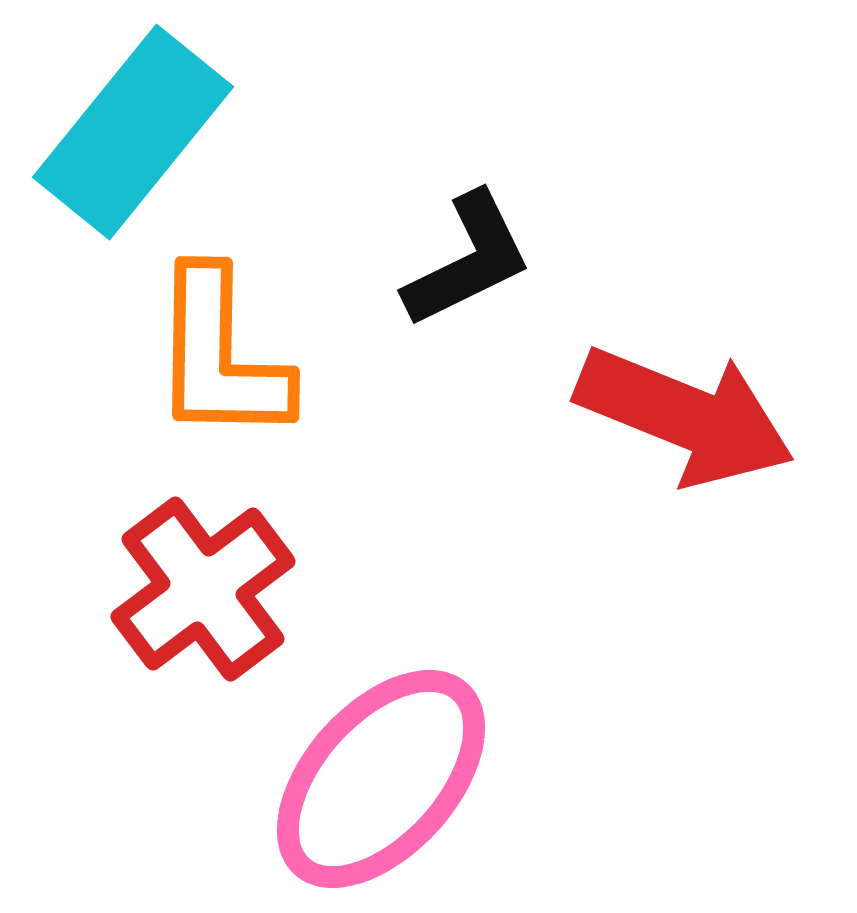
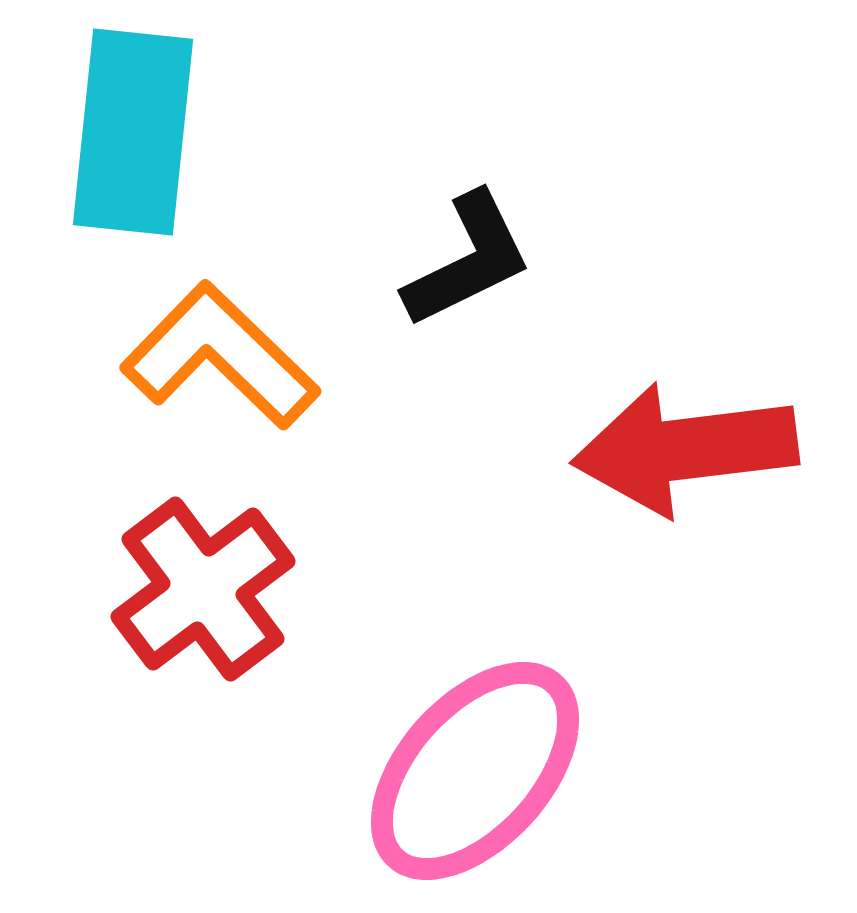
cyan rectangle: rotated 33 degrees counterclockwise
orange L-shape: rotated 133 degrees clockwise
red arrow: moved 33 px down; rotated 151 degrees clockwise
pink ellipse: moved 94 px right, 8 px up
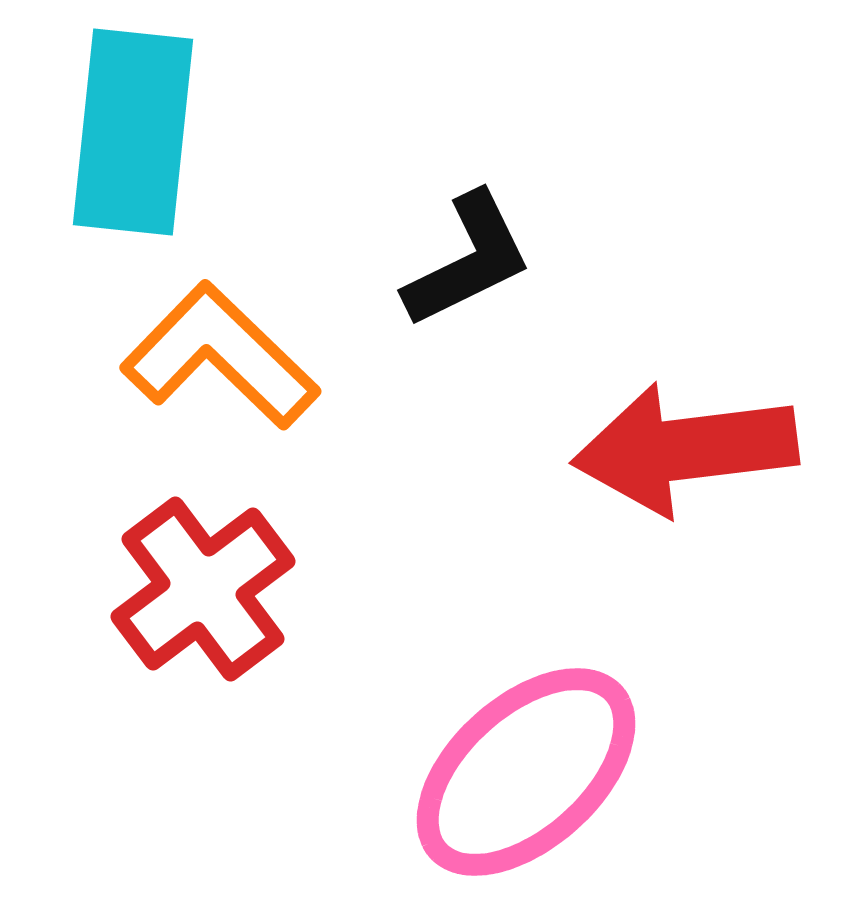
pink ellipse: moved 51 px right, 1 px down; rotated 6 degrees clockwise
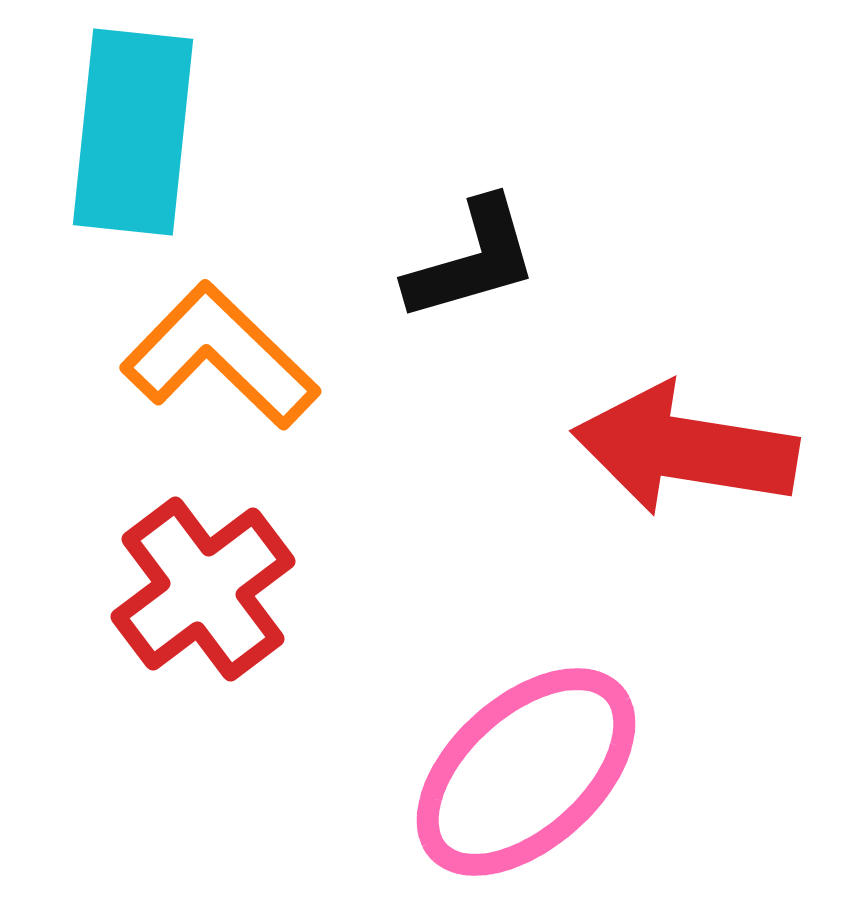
black L-shape: moved 4 px right; rotated 10 degrees clockwise
red arrow: rotated 16 degrees clockwise
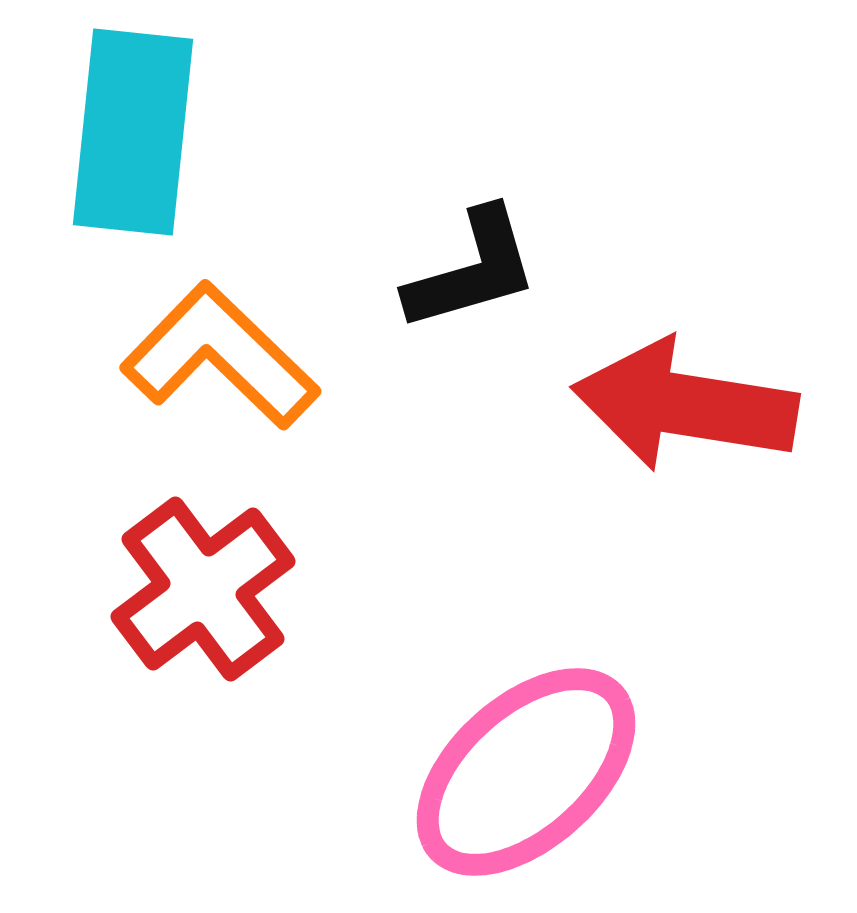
black L-shape: moved 10 px down
red arrow: moved 44 px up
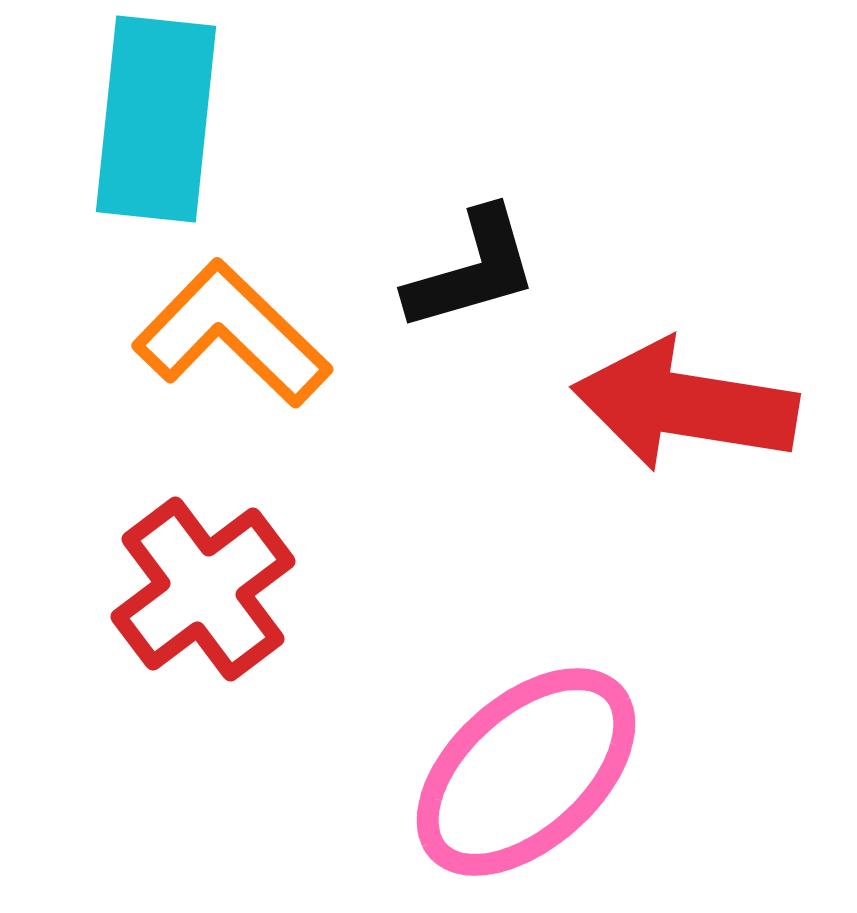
cyan rectangle: moved 23 px right, 13 px up
orange L-shape: moved 12 px right, 22 px up
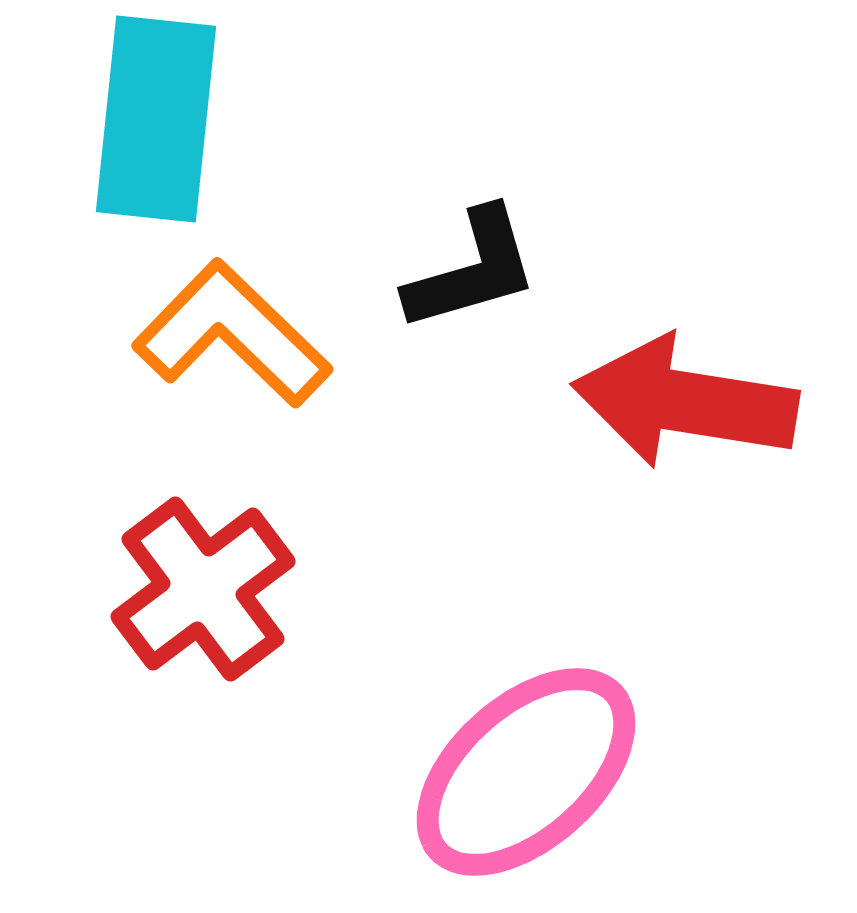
red arrow: moved 3 px up
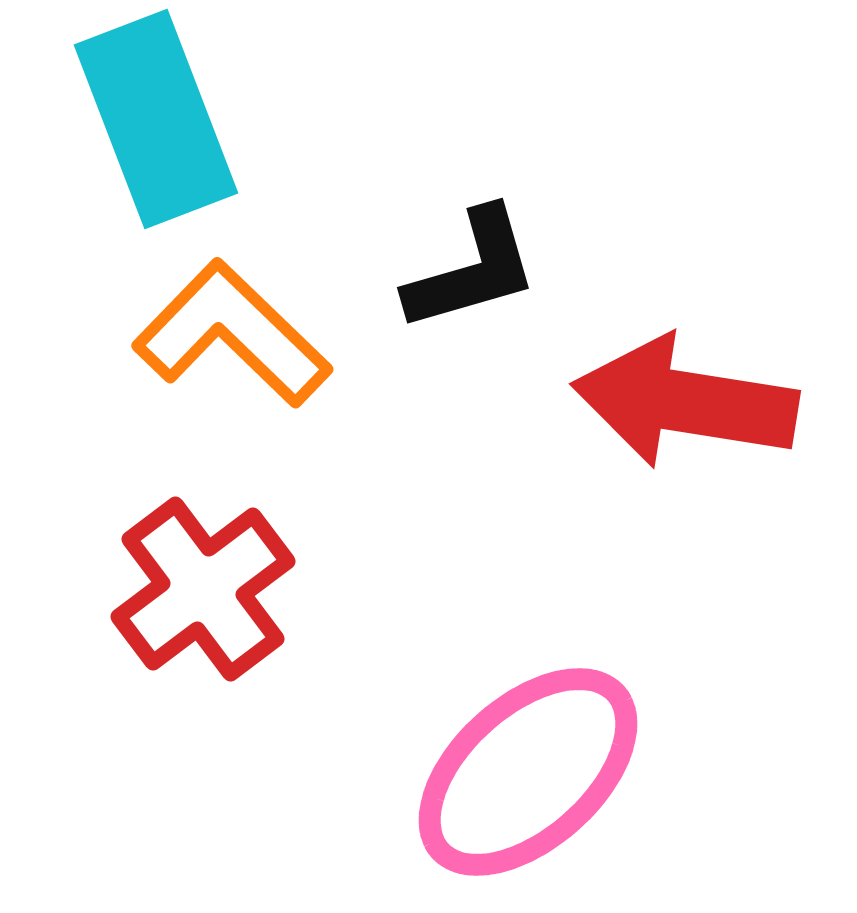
cyan rectangle: rotated 27 degrees counterclockwise
pink ellipse: moved 2 px right
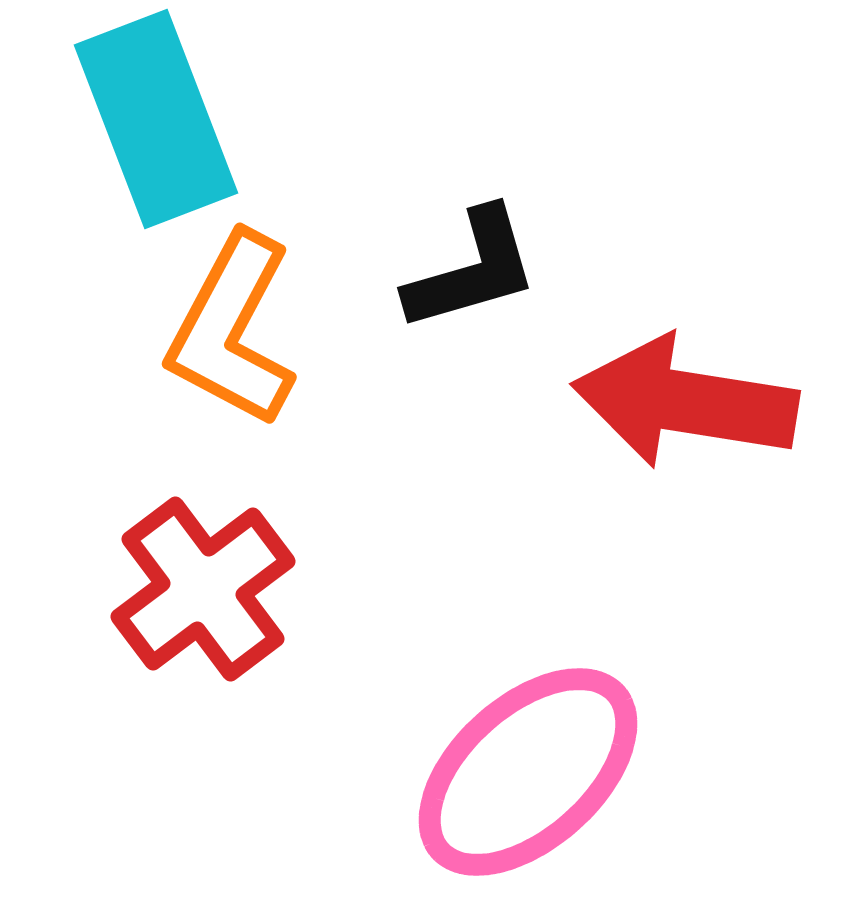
orange L-shape: moved 4 px up; rotated 106 degrees counterclockwise
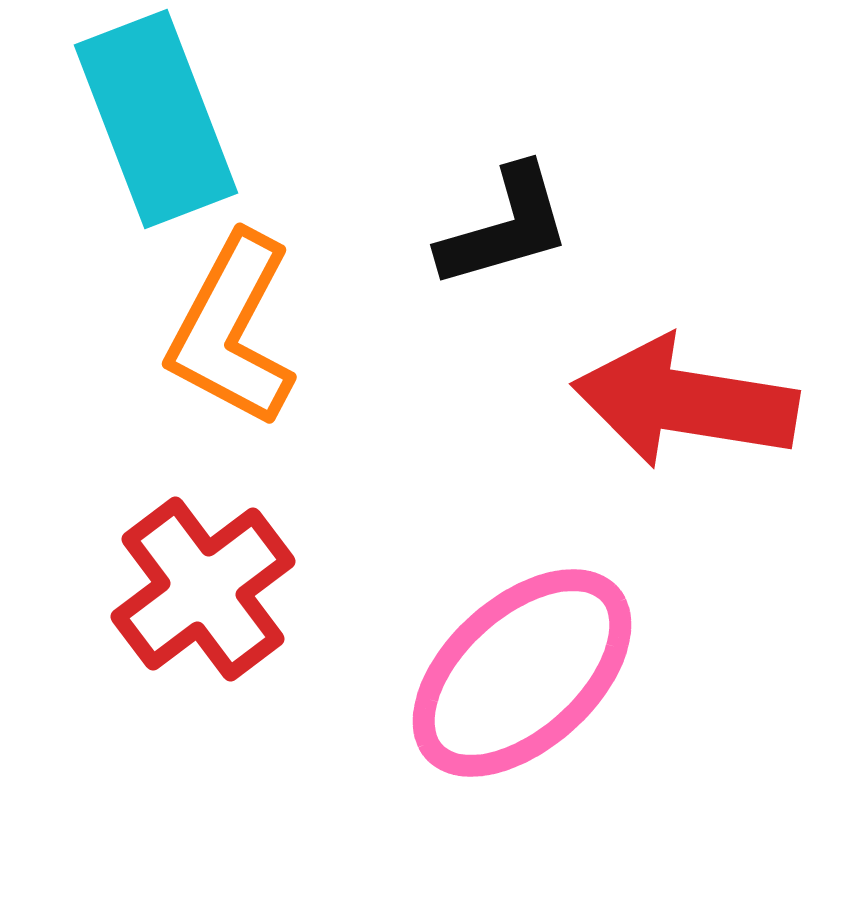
black L-shape: moved 33 px right, 43 px up
pink ellipse: moved 6 px left, 99 px up
